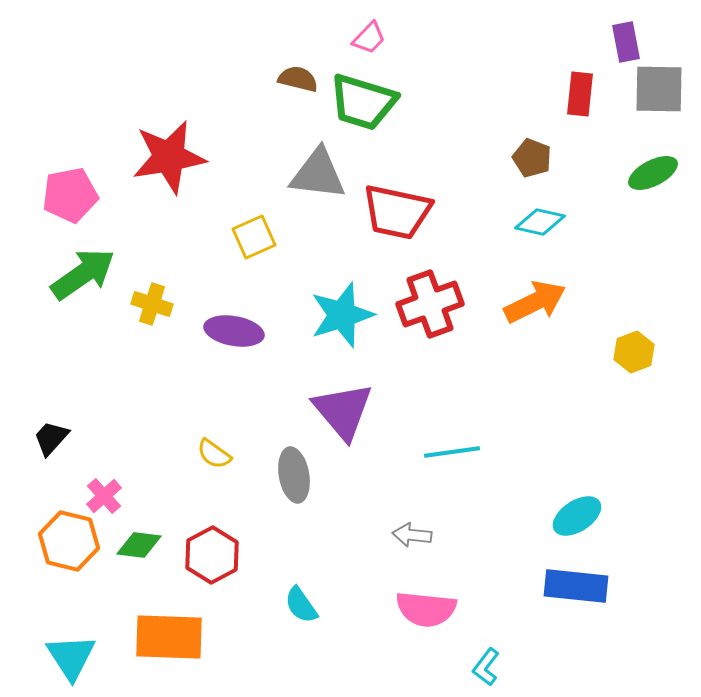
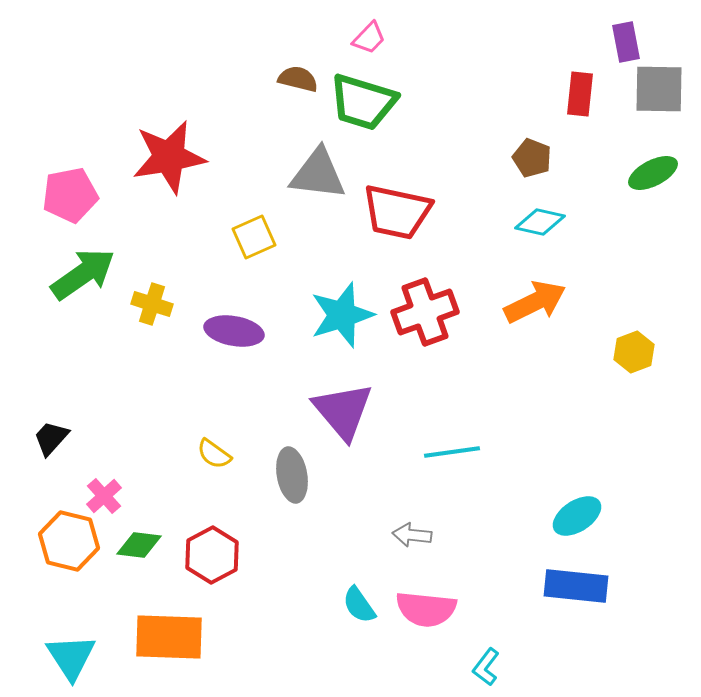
red cross: moved 5 px left, 8 px down
gray ellipse: moved 2 px left
cyan semicircle: moved 58 px right
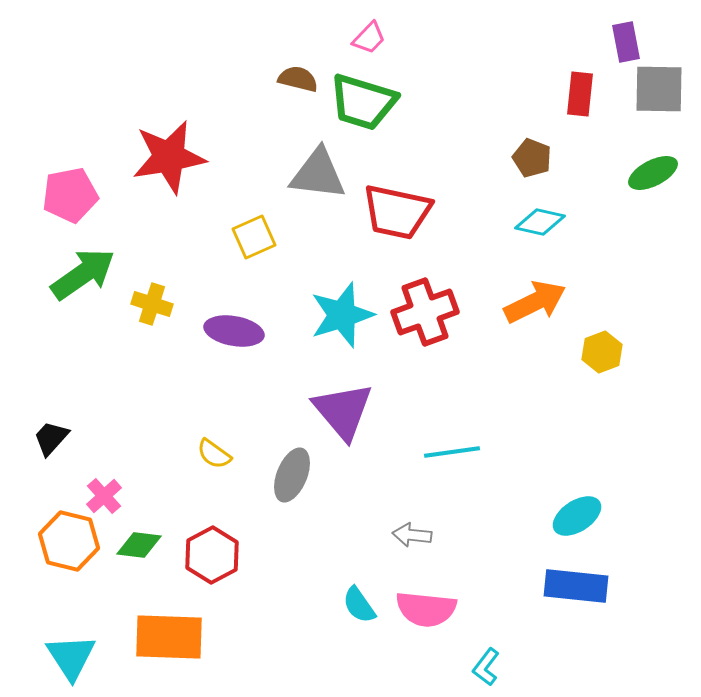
yellow hexagon: moved 32 px left
gray ellipse: rotated 32 degrees clockwise
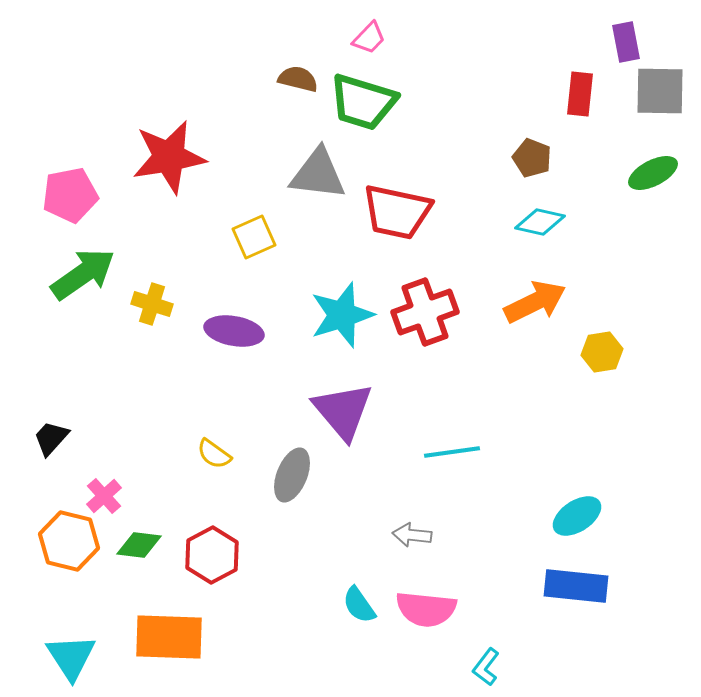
gray square: moved 1 px right, 2 px down
yellow hexagon: rotated 12 degrees clockwise
